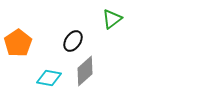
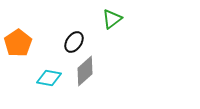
black ellipse: moved 1 px right, 1 px down
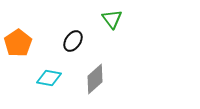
green triangle: rotated 30 degrees counterclockwise
black ellipse: moved 1 px left, 1 px up
gray diamond: moved 10 px right, 8 px down
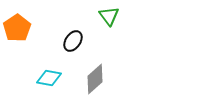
green triangle: moved 3 px left, 3 px up
orange pentagon: moved 1 px left, 15 px up
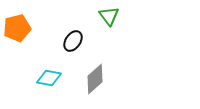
orange pentagon: rotated 20 degrees clockwise
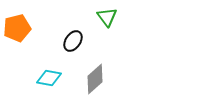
green triangle: moved 2 px left, 1 px down
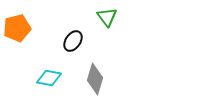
gray diamond: rotated 32 degrees counterclockwise
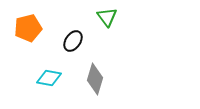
orange pentagon: moved 11 px right
